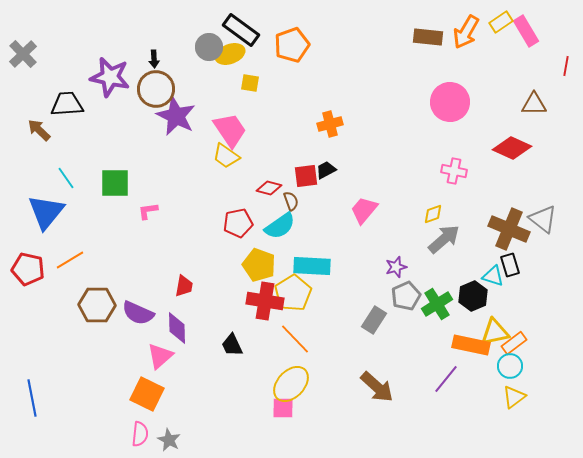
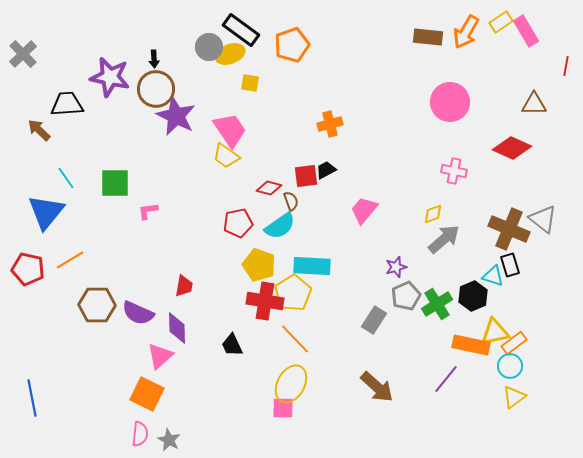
yellow ellipse at (291, 384): rotated 15 degrees counterclockwise
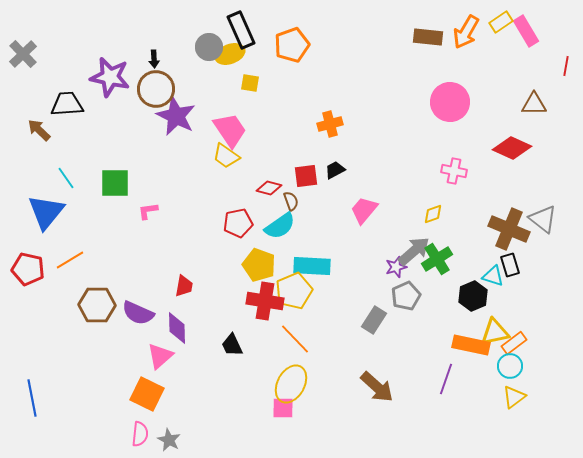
black rectangle at (241, 30): rotated 30 degrees clockwise
black trapezoid at (326, 170): moved 9 px right
gray arrow at (444, 239): moved 30 px left, 12 px down
yellow pentagon at (293, 293): moved 1 px right, 2 px up; rotated 9 degrees clockwise
green cross at (437, 304): moved 45 px up
purple line at (446, 379): rotated 20 degrees counterclockwise
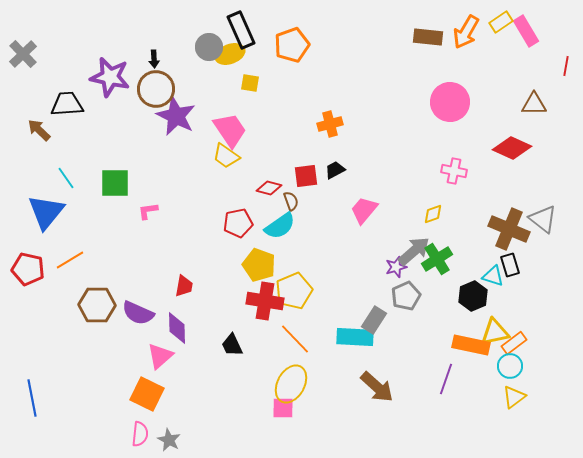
cyan rectangle at (312, 266): moved 43 px right, 71 px down
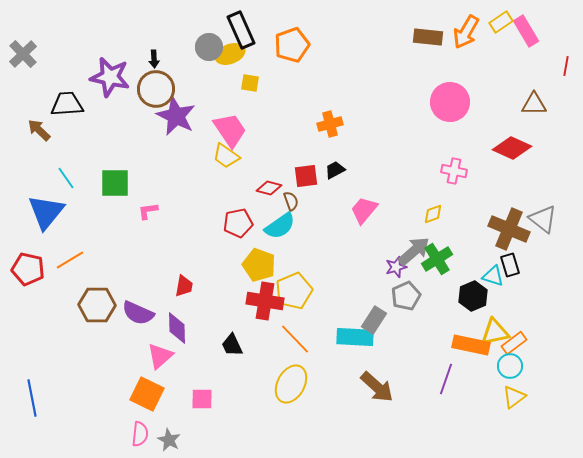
pink square at (283, 408): moved 81 px left, 9 px up
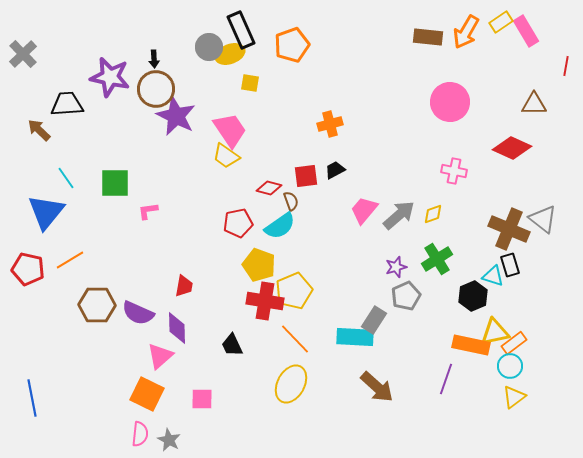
gray arrow at (414, 251): moved 15 px left, 36 px up
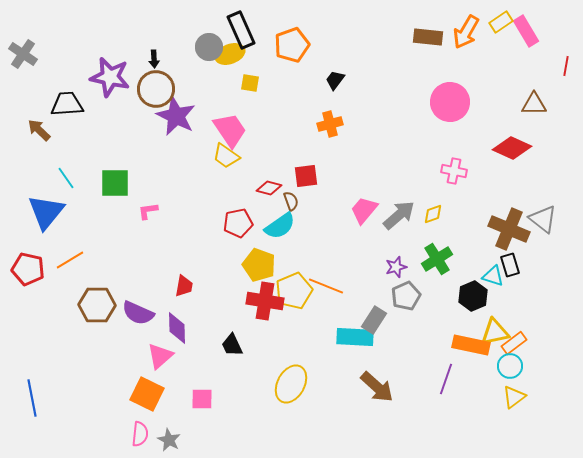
gray cross at (23, 54): rotated 12 degrees counterclockwise
black trapezoid at (335, 170): moved 90 px up; rotated 25 degrees counterclockwise
orange line at (295, 339): moved 31 px right, 53 px up; rotated 24 degrees counterclockwise
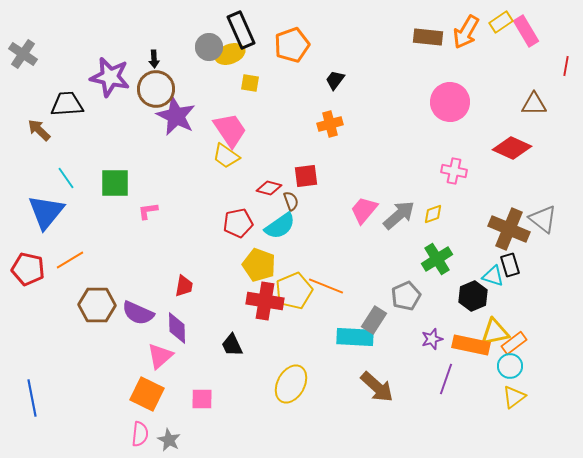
purple star at (396, 267): moved 36 px right, 72 px down
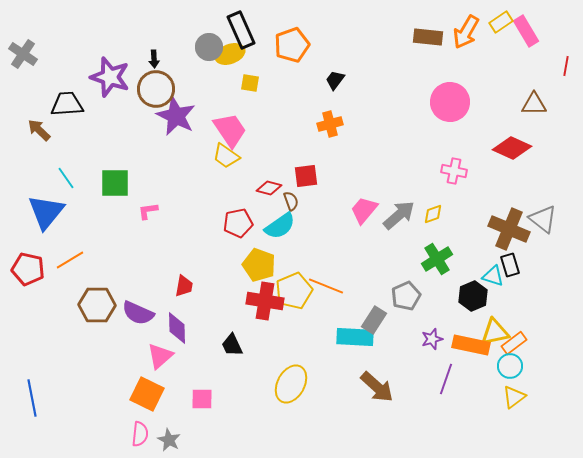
purple star at (110, 77): rotated 6 degrees clockwise
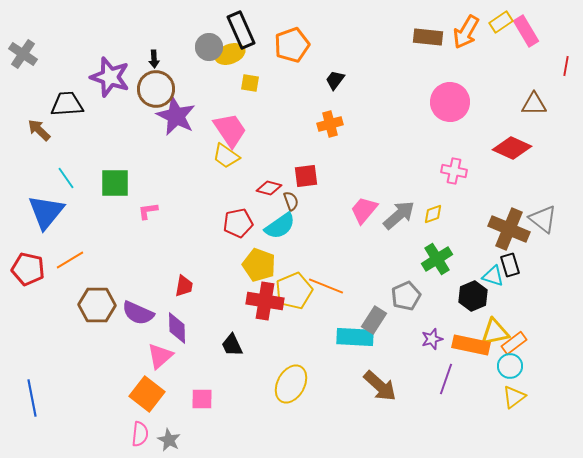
brown arrow at (377, 387): moved 3 px right, 1 px up
orange square at (147, 394): rotated 12 degrees clockwise
